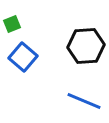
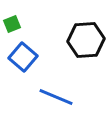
black hexagon: moved 6 px up
blue line: moved 28 px left, 4 px up
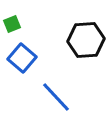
blue square: moved 1 px left, 1 px down
blue line: rotated 24 degrees clockwise
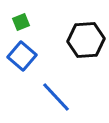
green square: moved 9 px right, 2 px up
blue square: moved 2 px up
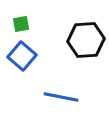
green square: moved 2 px down; rotated 12 degrees clockwise
blue line: moved 5 px right; rotated 36 degrees counterclockwise
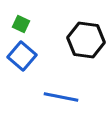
green square: rotated 36 degrees clockwise
black hexagon: rotated 12 degrees clockwise
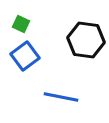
blue square: moved 3 px right; rotated 12 degrees clockwise
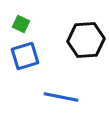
black hexagon: rotated 12 degrees counterclockwise
blue square: rotated 20 degrees clockwise
